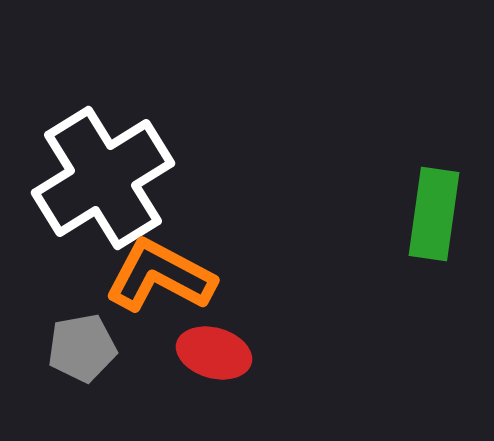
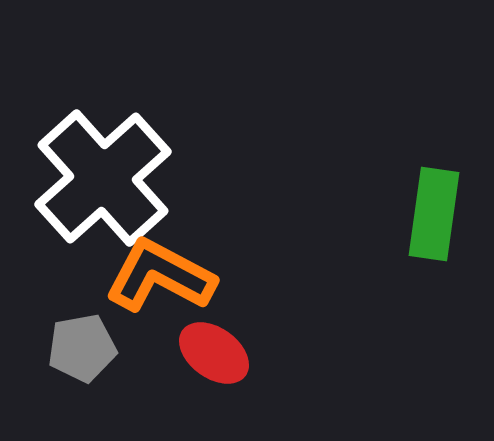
white cross: rotated 10 degrees counterclockwise
red ellipse: rotated 20 degrees clockwise
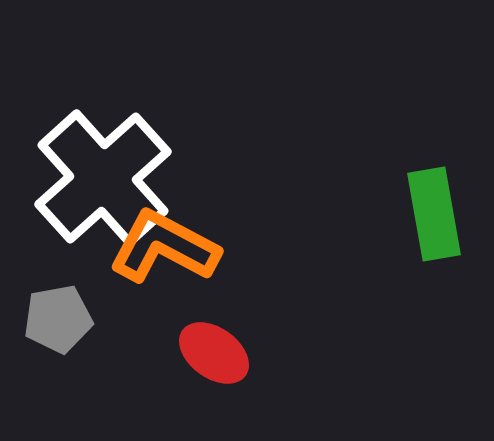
green rectangle: rotated 18 degrees counterclockwise
orange L-shape: moved 4 px right, 29 px up
gray pentagon: moved 24 px left, 29 px up
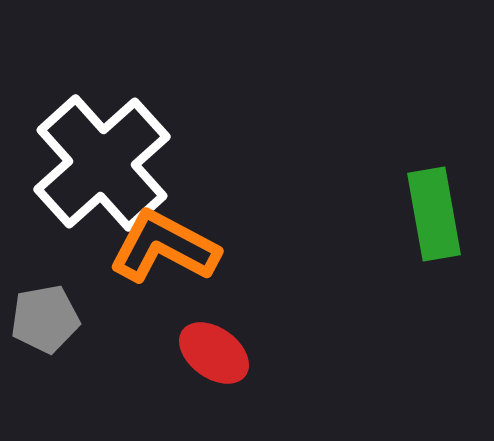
white cross: moved 1 px left, 15 px up
gray pentagon: moved 13 px left
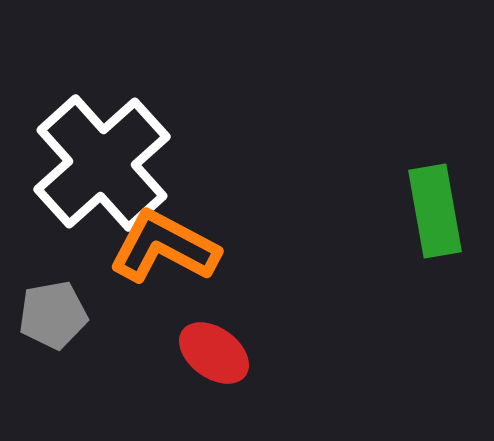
green rectangle: moved 1 px right, 3 px up
gray pentagon: moved 8 px right, 4 px up
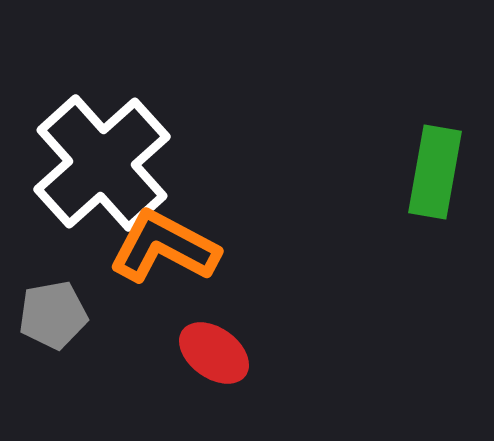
green rectangle: moved 39 px up; rotated 20 degrees clockwise
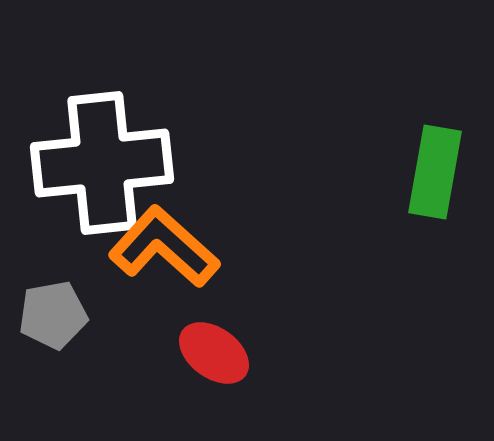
white cross: rotated 36 degrees clockwise
orange L-shape: rotated 14 degrees clockwise
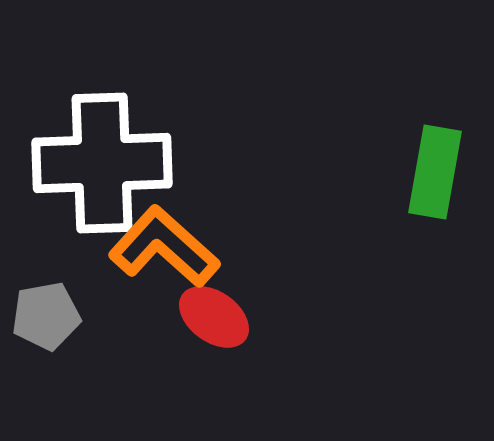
white cross: rotated 4 degrees clockwise
gray pentagon: moved 7 px left, 1 px down
red ellipse: moved 36 px up
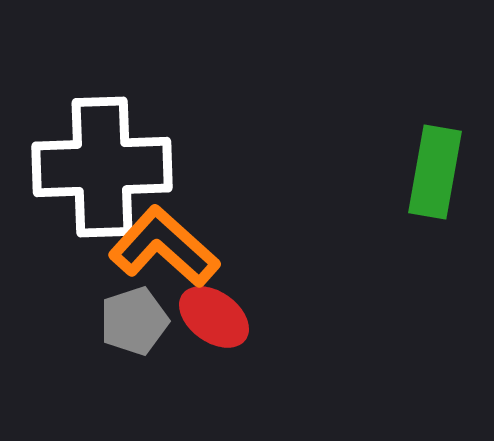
white cross: moved 4 px down
gray pentagon: moved 88 px right, 5 px down; rotated 8 degrees counterclockwise
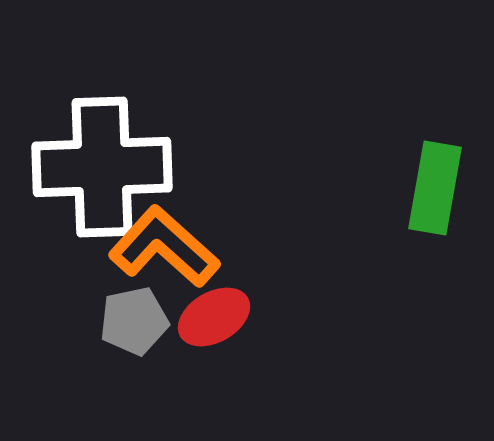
green rectangle: moved 16 px down
red ellipse: rotated 66 degrees counterclockwise
gray pentagon: rotated 6 degrees clockwise
